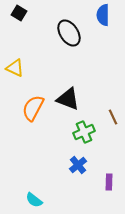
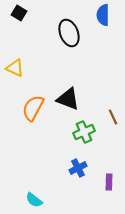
black ellipse: rotated 12 degrees clockwise
blue cross: moved 3 px down; rotated 12 degrees clockwise
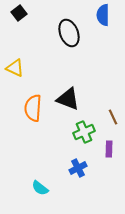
black square: rotated 21 degrees clockwise
orange semicircle: rotated 24 degrees counterclockwise
purple rectangle: moved 33 px up
cyan semicircle: moved 6 px right, 12 px up
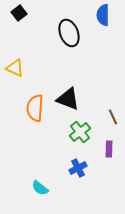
orange semicircle: moved 2 px right
green cross: moved 4 px left; rotated 15 degrees counterclockwise
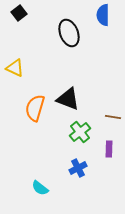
orange semicircle: rotated 12 degrees clockwise
brown line: rotated 56 degrees counterclockwise
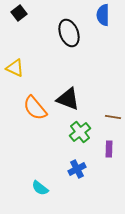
orange semicircle: rotated 56 degrees counterclockwise
blue cross: moved 1 px left, 1 px down
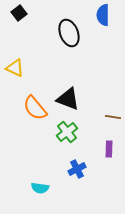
green cross: moved 13 px left
cyan semicircle: rotated 30 degrees counterclockwise
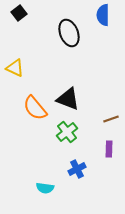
brown line: moved 2 px left, 2 px down; rotated 28 degrees counterclockwise
cyan semicircle: moved 5 px right
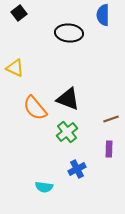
black ellipse: rotated 64 degrees counterclockwise
cyan semicircle: moved 1 px left, 1 px up
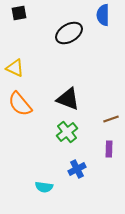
black square: rotated 28 degrees clockwise
black ellipse: rotated 36 degrees counterclockwise
orange semicircle: moved 15 px left, 4 px up
